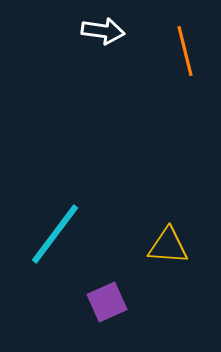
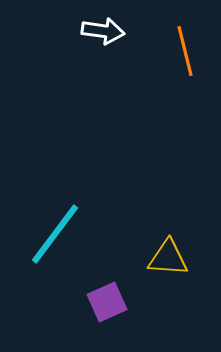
yellow triangle: moved 12 px down
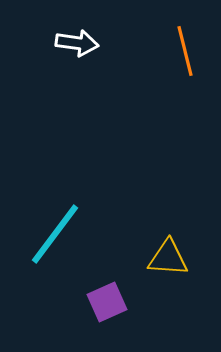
white arrow: moved 26 px left, 12 px down
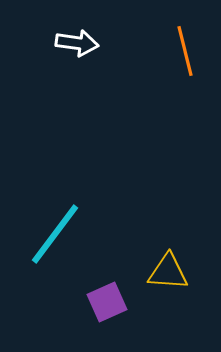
yellow triangle: moved 14 px down
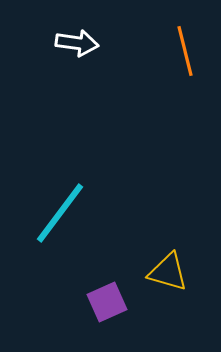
cyan line: moved 5 px right, 21 px up
yellow triangle: rotated 12 degrees clockwise
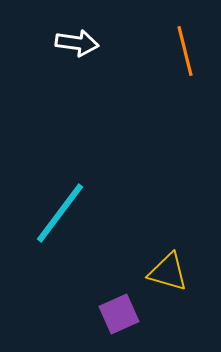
purple square: moved 12 px right, 12 px down
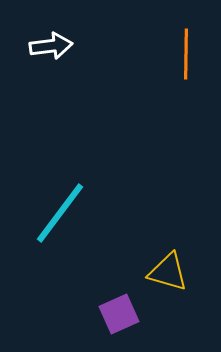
white arrow: moved 26 px left, 3 px down; rotated 15 degrees counterclockwise
orange line: moved 1 px right, 3 px down; rotated 15 degrees clockwise
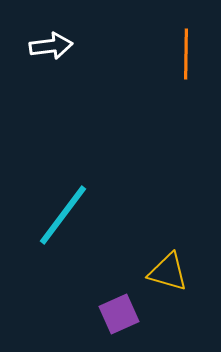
cyan line: moved 3 px right, 2 px down
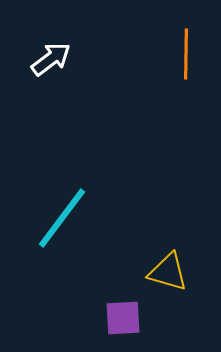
white arrow: moved 13 px down; rotated 30 degrees counterclockwise
cyan line: moved 1 px left, 3 px down
purple square: moved 4 px right, 4 px down; rotated 21 degrees clockwise
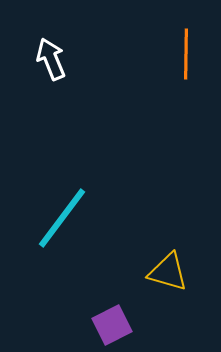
white arrow: rotated 75 degrees counterclockwise
purple square: moved 11 px left, 7 px down; rotated 24 degrees counterclockwise
